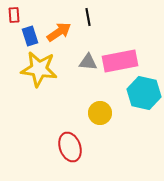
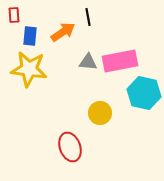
orange arrow: moved 4 px right
blue rectangle: rotated 24 degrees clockwise
yellow star: moved 10 px left
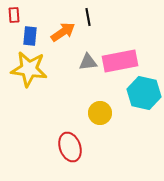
gray triangle: rotated 12 degrees counterclockwise
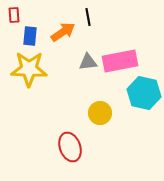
yellow star: rotated 6 degrees counterclockwise
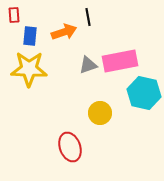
orange arrow: moved 1 px right; rotated 15 degrees clockwise
gray triangle: moved 3 px down; rotated 12 degrees counterclockwise
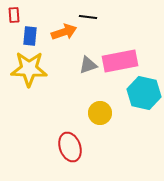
black line: rotated 72 degrees counterclockwise
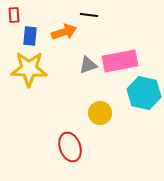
black line: moved 1 px right, 2 px up
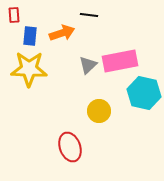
orange arrow: moved 2 px left, 1 px down
gray triangle: rotated 24 degrees counterclockwise
yellow circle: moved 1 px left, 2 px up
